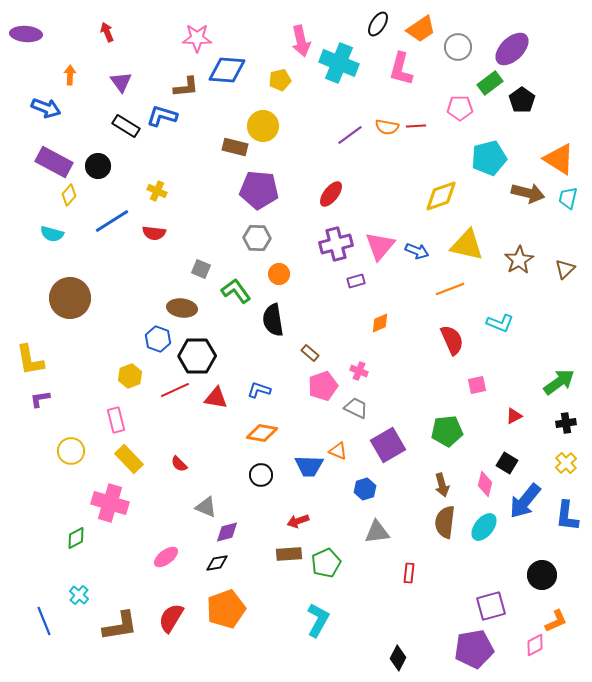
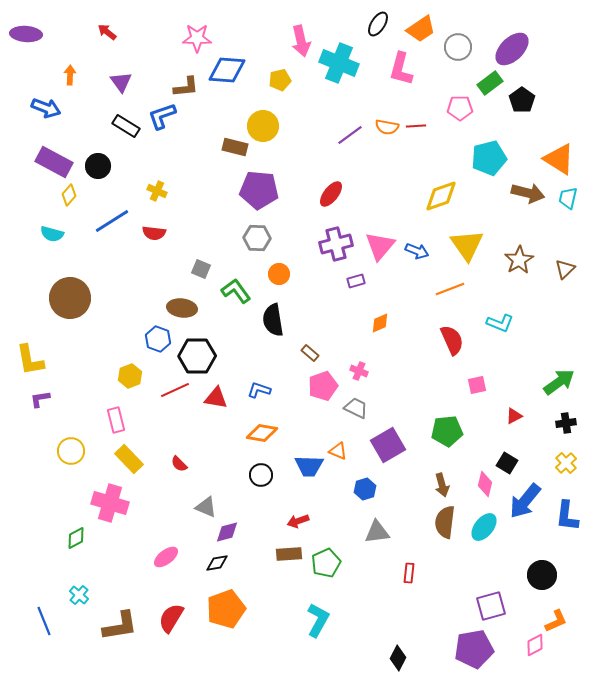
red arrow at (107, 32): rotated 30 degrees counterclockwise
blue L-shape at (162, 116): rotated 36 degrees counterclockwise
yellow triangle at (467, 245): rotated 42 degrees clockwise
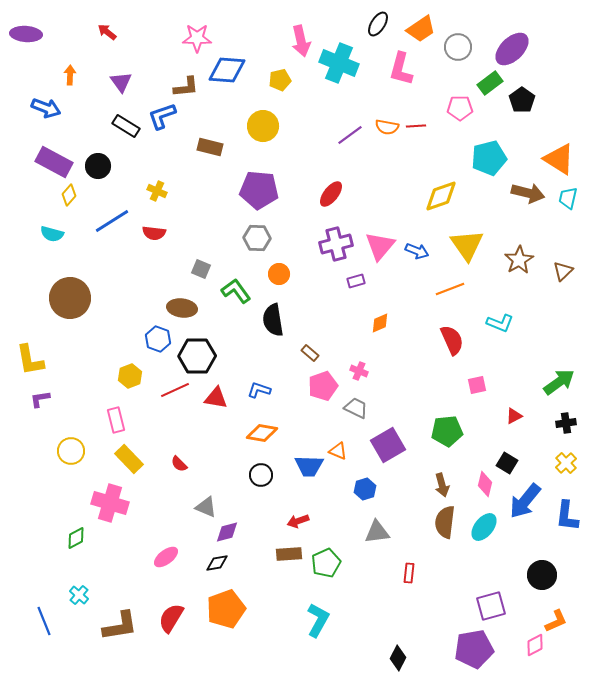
brown rectangle at (235, 147): moved 25 px left
brown triangle at (565, 269): moved 2 px left, 2 px down
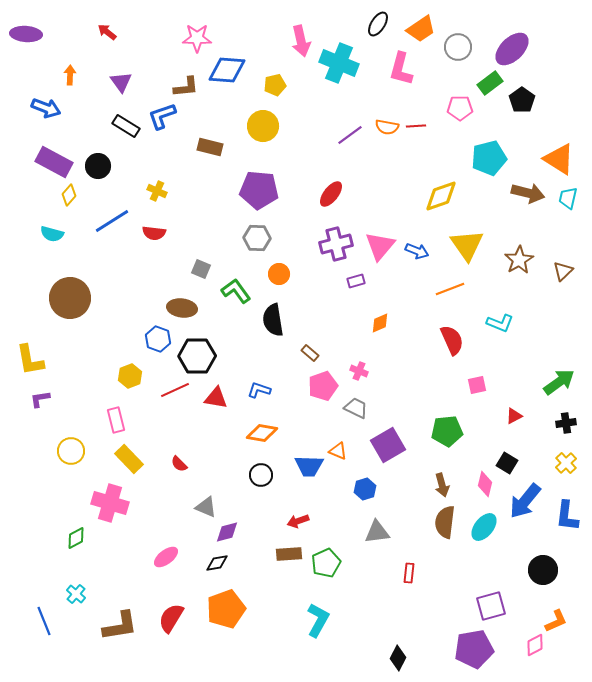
yellow pentagon at (280, 80): moved 5 px left, 5 px down
black circle at (542, 575): moved 1 px right, 5 px up
cyan cross at (79, 595): moved 3 px left, 1 px up
